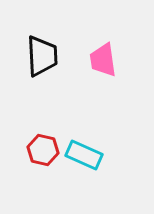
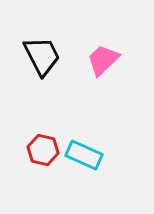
black trapezoid: rotated 24 degrees counterclockwise
pink trapezoid: rotated 54 degrees clockwise
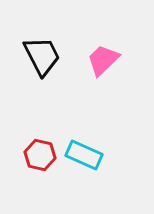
red hexagon: moved 3 px left, 5 px down
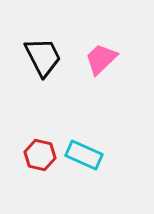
black trapezoid: moved 1 px right, 1 px down
pink trapezoid: moved 2 px left, 1 px up
